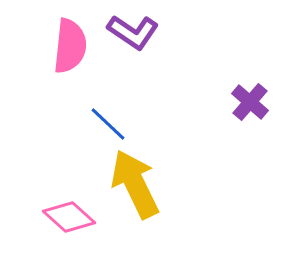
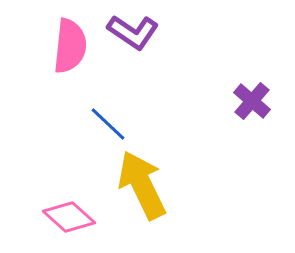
purple cross: moved 2 px right, 1 px up
yellow arrow: moved 7 px right, 1 px down
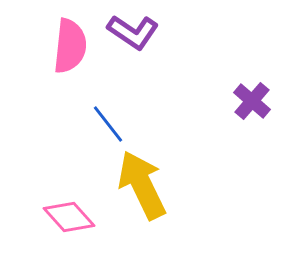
blue line: rotated 9 degrees clockwise
pink diamond: rotated 6 degrees clockwise
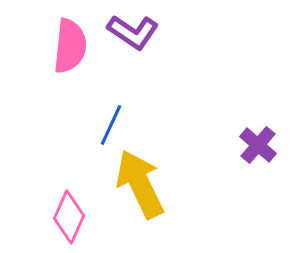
purple cross: moved 6 px right, 44 px down
blue line: moved 3 px right, 1 px down; rotated 63 degrees clockwise
yellow arrow: moved 2 px left, 1 px up
pink diamond: rotated 66 degrees clockwise
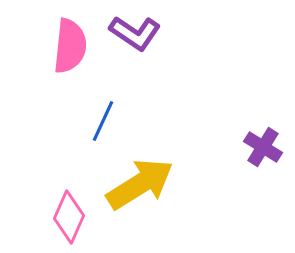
purple L-shape: moved 2 px right, 1 px down
blue line: moved 8 px left, 4 px up
purple cross: moved 5 px right, 2 px down; rotated 9 degrees counterclockwise
yellow arrow: rotated 84 degrees clockwise
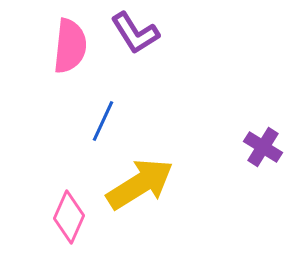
purple L-shape: rotated 24 degrees clockwise
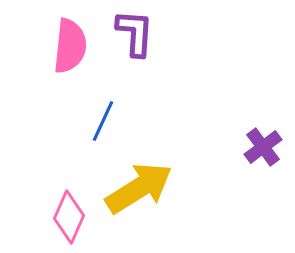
purple L-shape: rotated 144 degrees counterclockwise
purple cross: rotated 21 degrees clockwise
yellow arrow: moved 1 px left, 4 px down
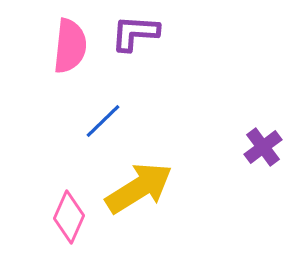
purple L-shape: rotated 90 degrees counterclockwise
blue line: rotated 21 degrees clockwise
